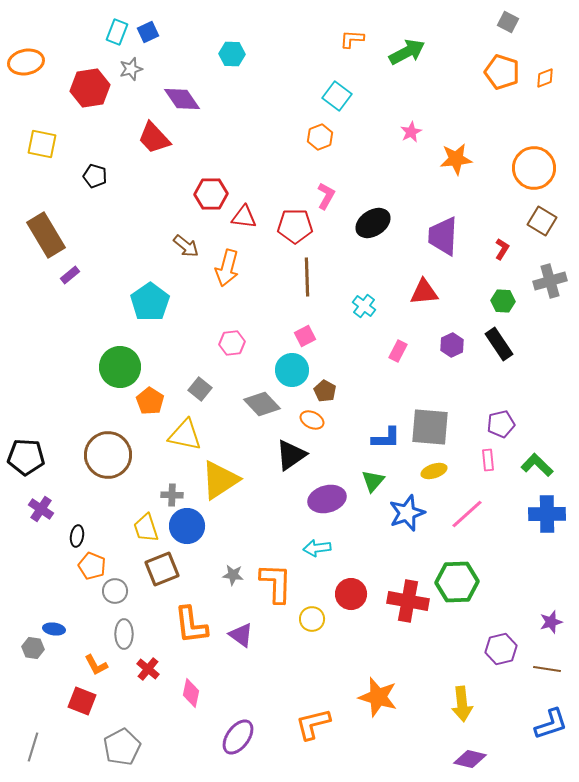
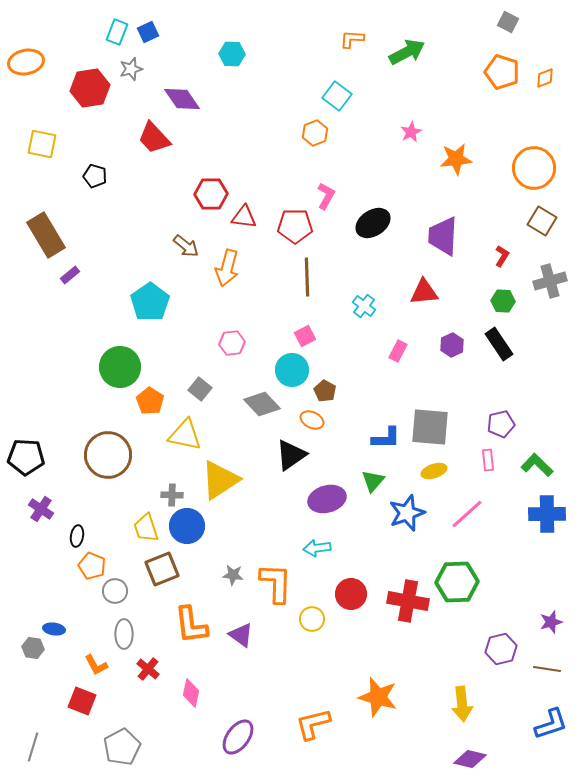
orange hexagon at (320, 137): moved 5 px left, 4 px up
red L-shape at (502, 249): moved 7 px down
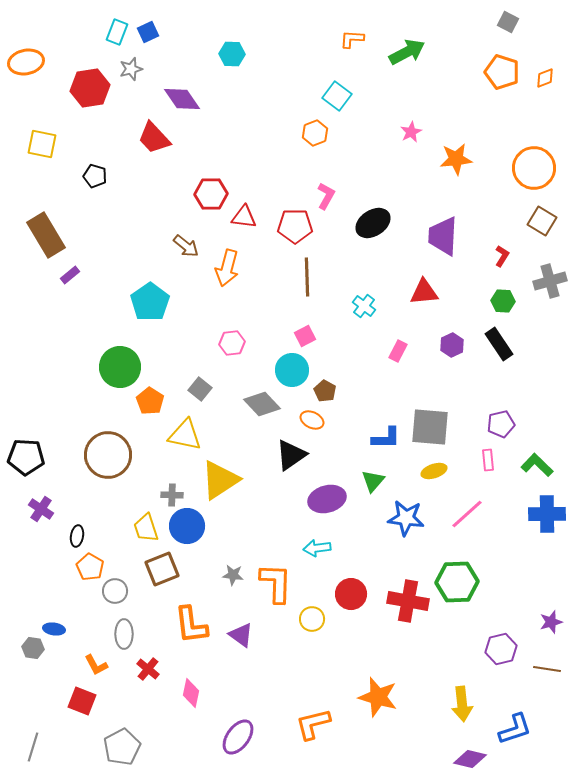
blue star at (407, 513): moved 1 px left, 5 px down; rotated 27 degrees clockwise
orange pentagon at (92, 566): moved 2 px left, 1 px down; rotated 8 degrees clockwise
blue L-shape at (551, 724): moved 36 px left, 5 px down
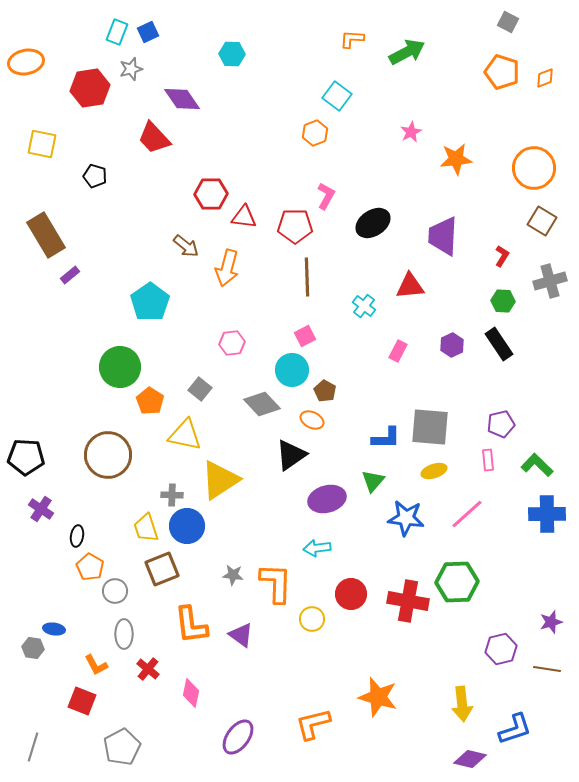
red triangle at (424, 292): moved 14 px left, 6 px up
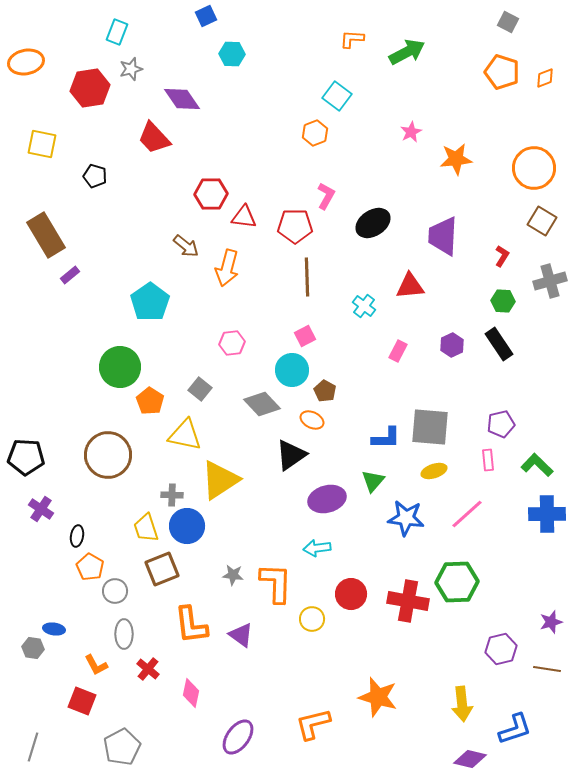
blue square at (148, 32): moved 58 px right, 16 px up
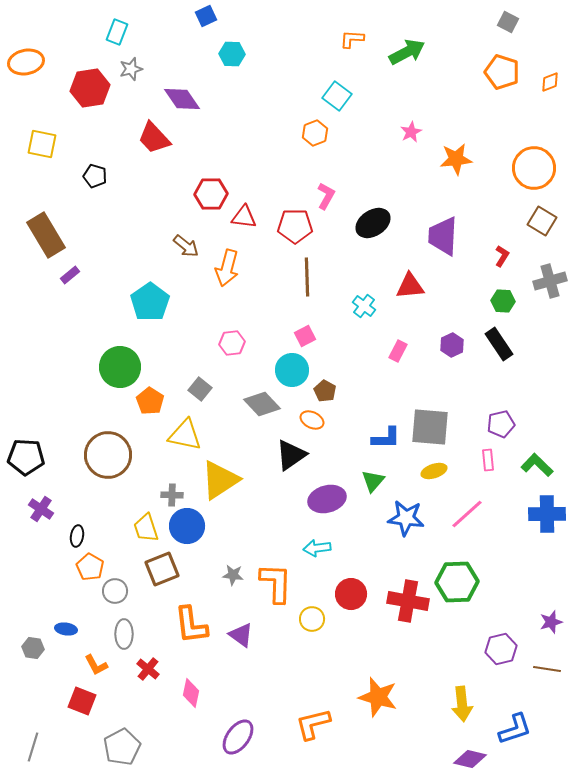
orange diamond at (545, 78): moved 5 px right, 4 px down
blue ellipse at (54, 629): moved 12 px right
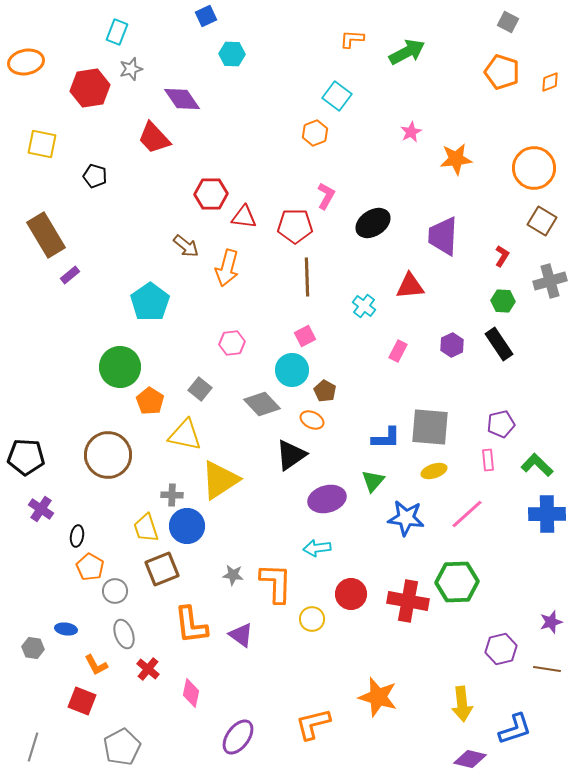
gray ellipse at (124, 634): rotated 20 degrees counterclockwise
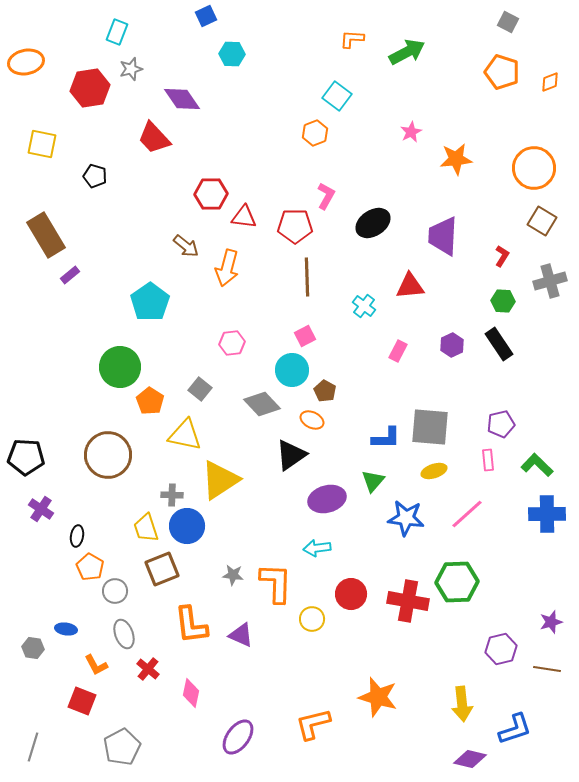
purple triangle at (241, 635): rotated 12 degrees counterclockwise
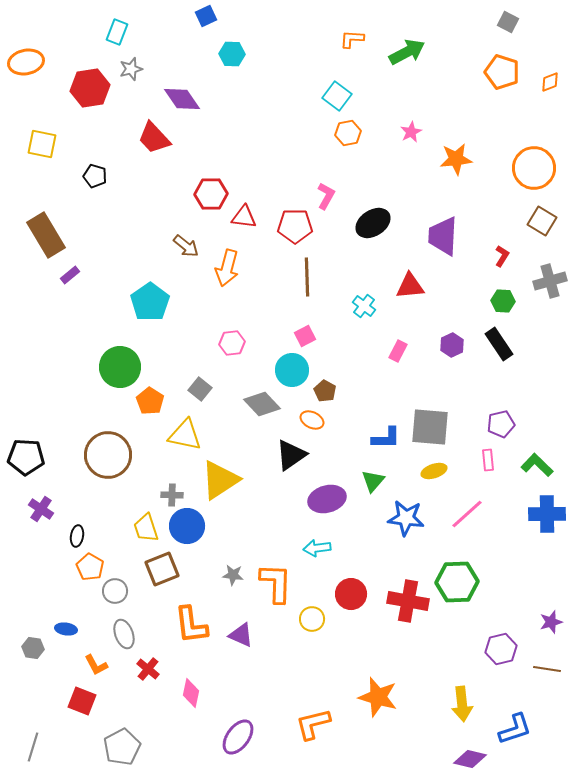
orange hexagon at (315, 133): moved 33 px right; rotated 10 degrees clockwise
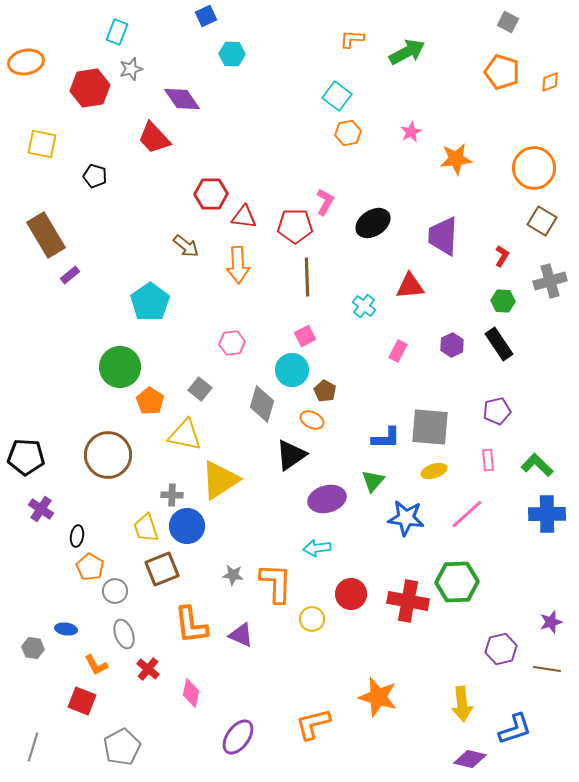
pink L-shape at (326, 196): moved 1 px left, 6 px down
orange arrow at (227, 268): moved 11 px right, 3 px up; rotated 18 degrees counterclockwise
gray diamond at (262, 404): rotated 60 degrees clockwise
purple pentagon at (501, 424): moved 4 px left, 13 px up
